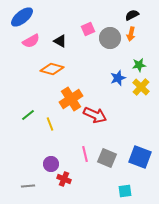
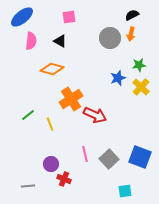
pink square: moved 19 px left, 12 px up; rotated 16 degrees clockwise
pink semicircle: rotated 54 degrees counterclockwise
gray square: moved 2 px right, 1 px down; rotated 24 degrees clockwise
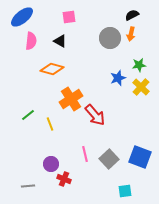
red arrow: rotated 25 degrees clockwise
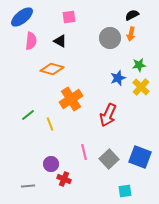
red arrow: moved 13 px right; rotated 65 degrees clockwise
pink line: moved 1 px left, 2 px up
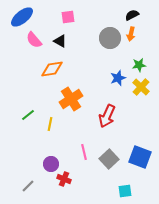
pink square: moved 1 px left
pink semicircle: moved 3 px right, 1 px up; rotated 132 degrees clockwise
orange diamond: rotated 25 degrees counterclockwise
red arrow: moved 1 px left, 1 px down
yellow line: rotated 32 degrees clockwise
gray line: rotated 40 degrees counterclockwise
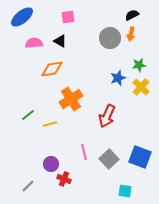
pink semicircle: moved 3 px down; rotated 126 degrees clockwise
yellow line: rotated 64 degrees clockwise
cyan square: rotated 16 degrees clockwise
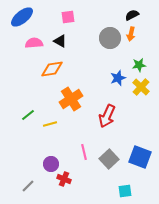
cyan square: rotated 16 degrees counterclockwise
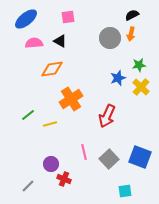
blue ellipse: moved 4 px right, 2 px down
